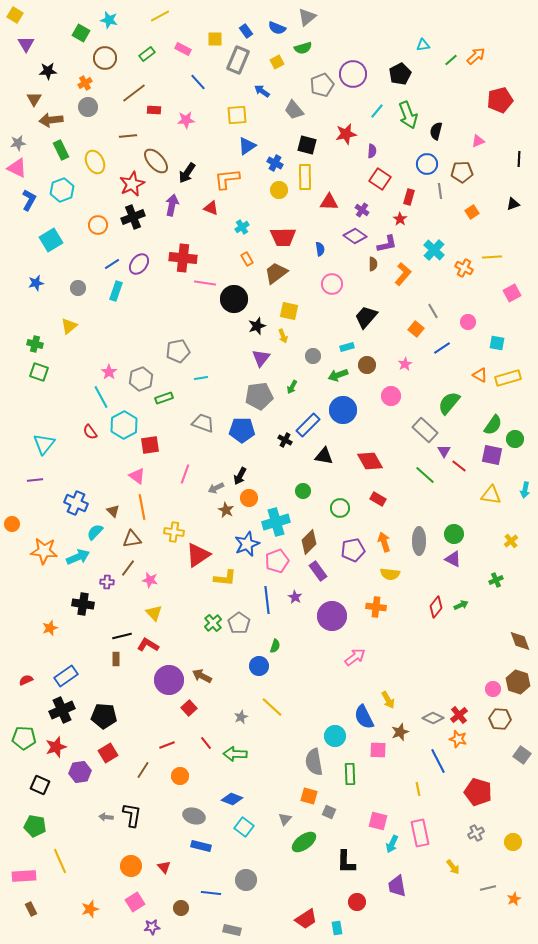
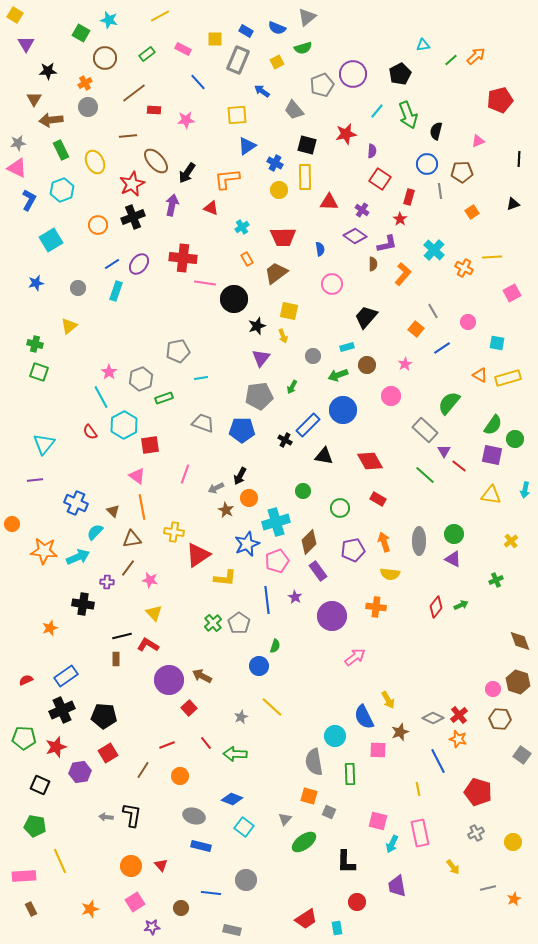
blue rectangle at (246, 31): rotated 24 degrees counterclockwise
red triangle at (164, 867): moved 3 px left, 2 px up
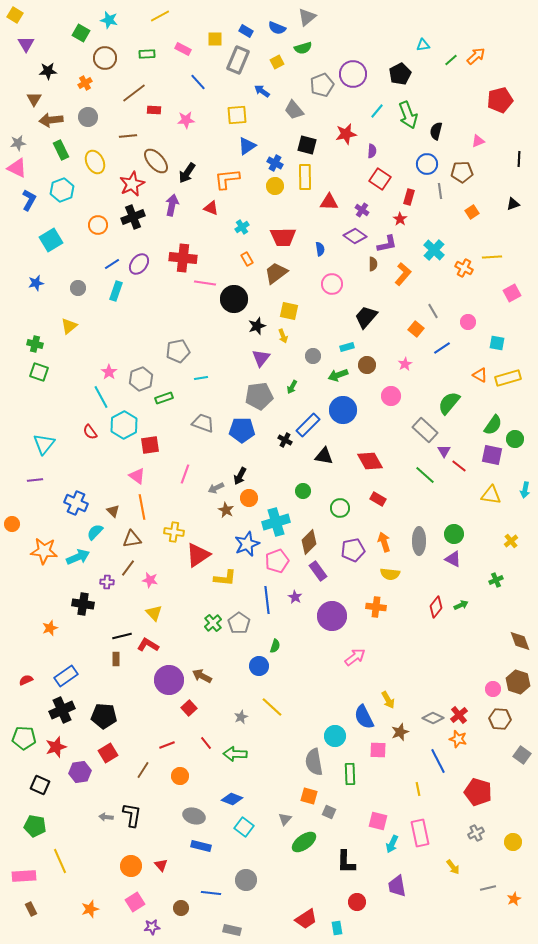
green rectangle at (147, 54): rotated 35 degrees clockwise
gray circle at (88, 107): moved 10 px down
yellow circle at (279, 190): moved 4 px left, 4 px up
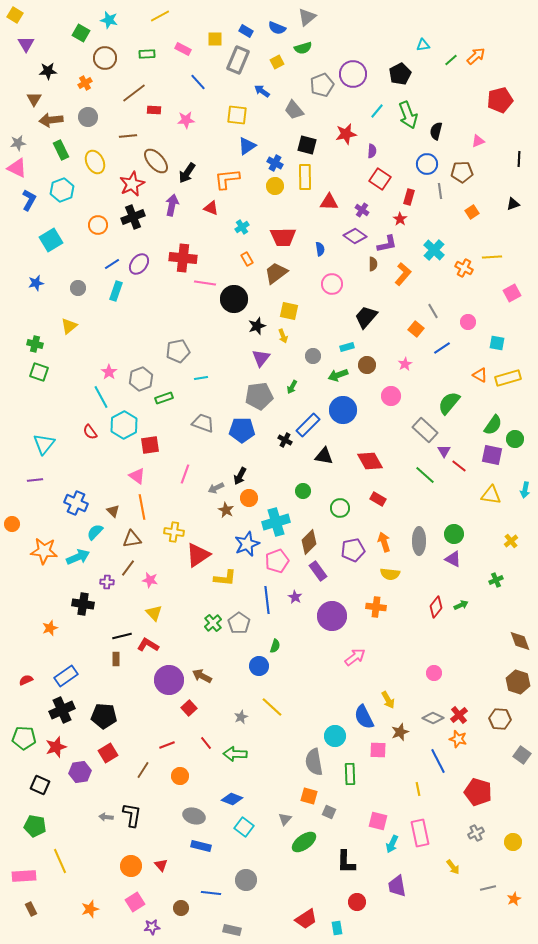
yellow square at (237, 115): rotated 10 degrees clockwise
pink circle at (493, 689): moved 59 px left, 16 px up
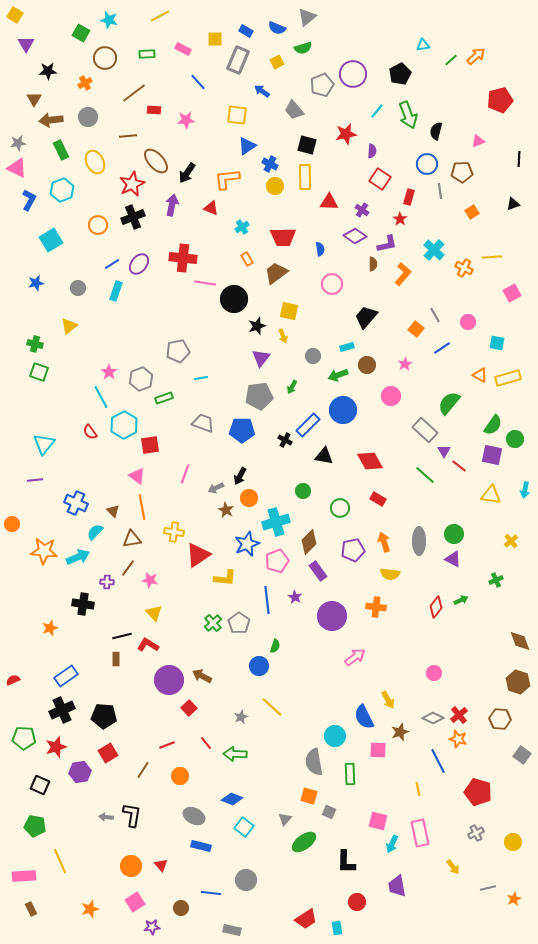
blue cross at (275, 163): moved 5 px left, 1 px down
gray line at (433, 311): moved 2 px right, 4 px down
green arrow at (461, 605): moved 5 px up
red semicircle at (26, 680): moved 13 px left
gray ellipse at (194, 816): rotated 10 degrees clockwise
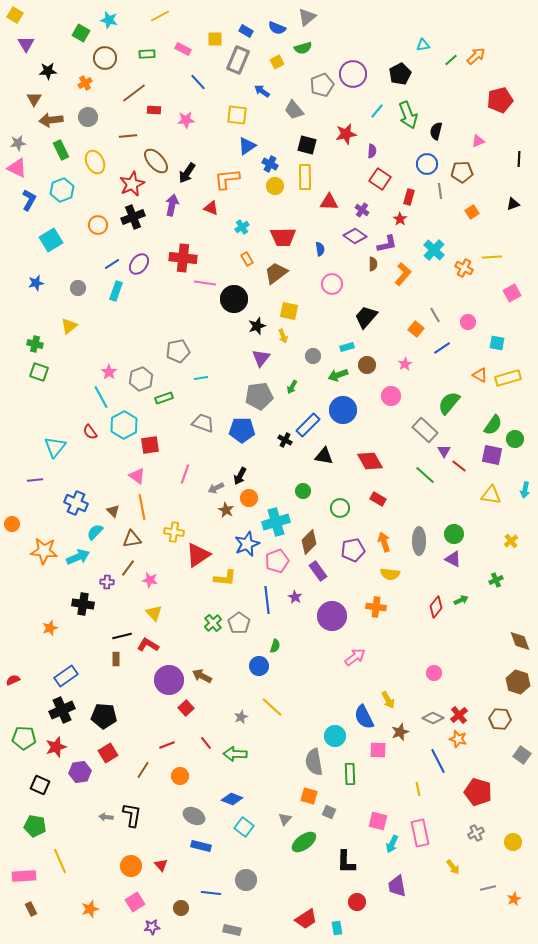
cyan triangle at (44, 444): moved 11 px right, 3 px down
red square at (189, 708): moved 3 px left
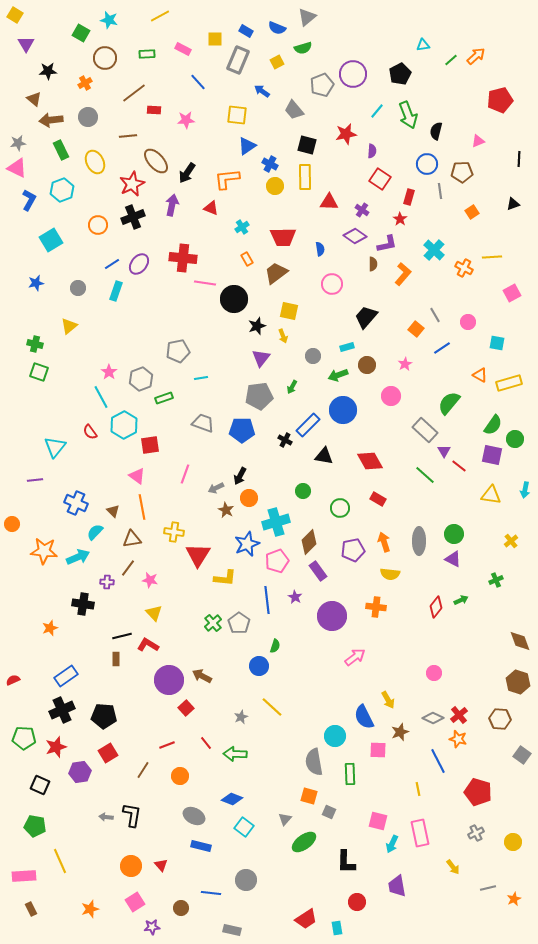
brown triangle at (34, 99): rotated 21 degrees counterclockwise
yellow rectangle at (508, 378): moved 1 px right, 5 px down
red triangle at (198, 555): rotated 24 degrees counterclockwise
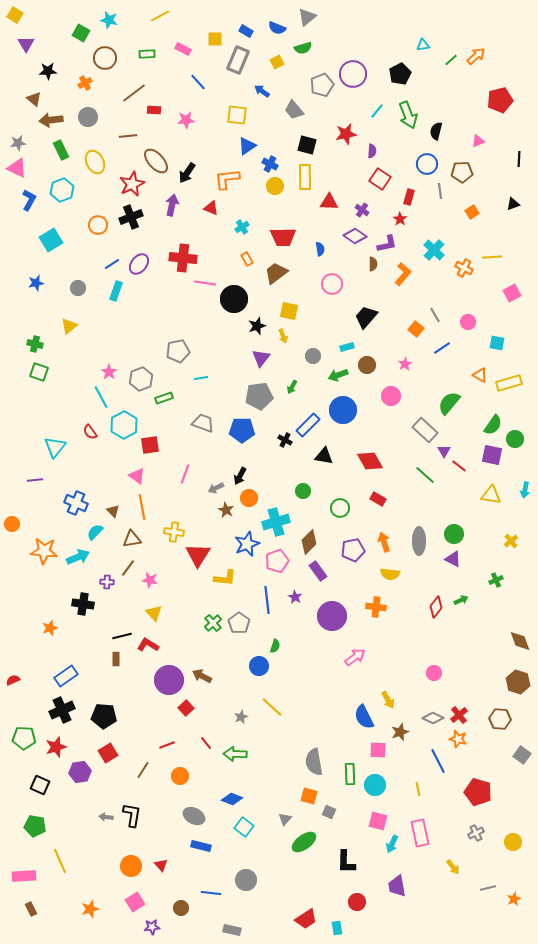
black cross at (133, 217): moved 2 px left
cyan circle at (335, 736): moved 40 px right, 49 px down
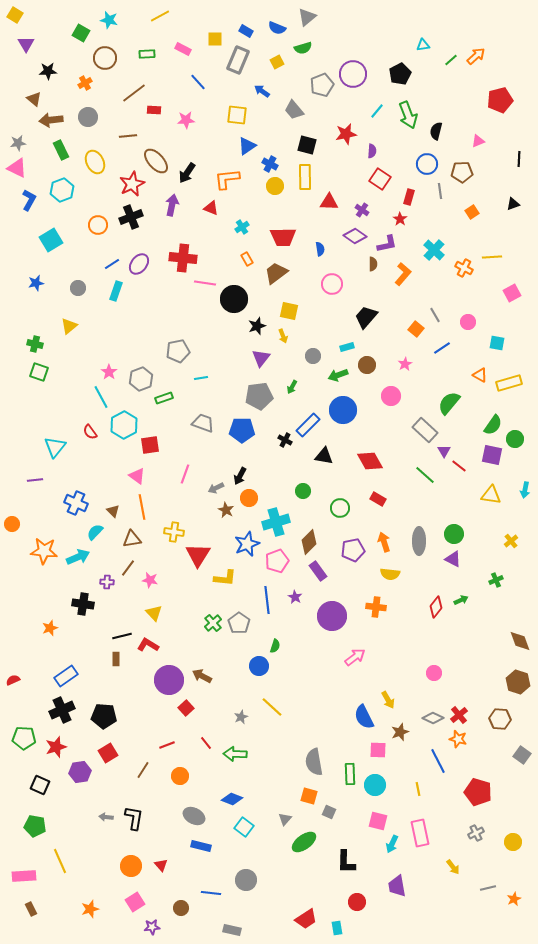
black L-shape at (132, 815): moved 2 px right, 3 px down
